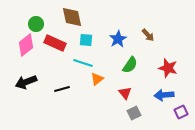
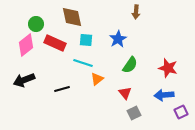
brown arrow: moved 12 px left, 23 px up; rotated 48 degrees clockwise
black arrow: moved 2 px left, 2 px up
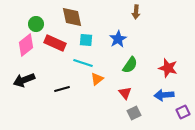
purple square: moved 2 px right
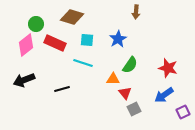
brown diamond: rotated 60 degrees counterclockwise
cyan square: moved 1 px right
orange triangle: moved 16 px right; rotated 40 degrees clockwise
blue arrow: rotated 30 degrees counterclockwise
gray square: moved 4 px up
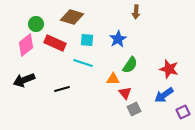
red star: moved 1 px right, 1 px down
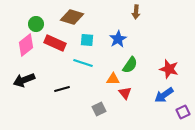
gray square: moved 35 px left
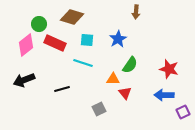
green circle: moved 3 px right
blue arrow: rotated 36 degrees clockwise
